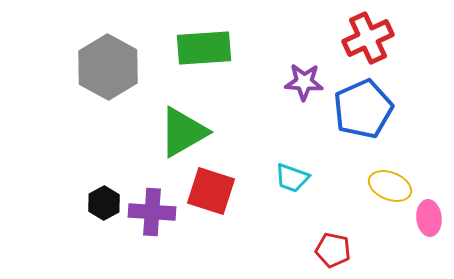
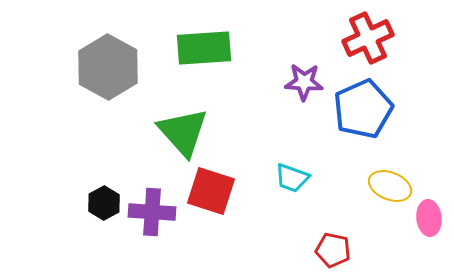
green triangle: rotated 42 degrees counterclockwise
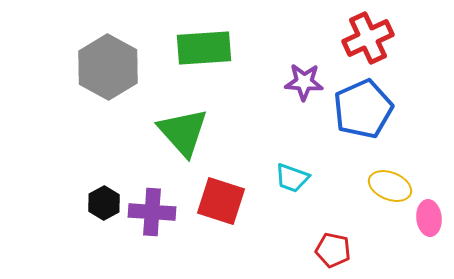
red square: moved 10 px right, 10 px down
